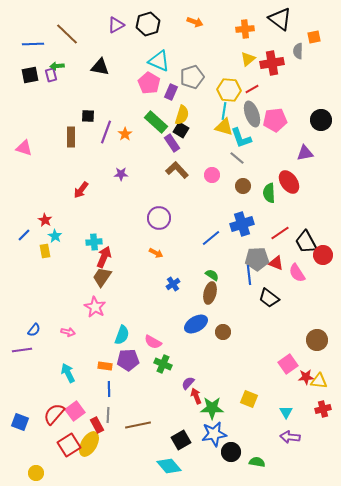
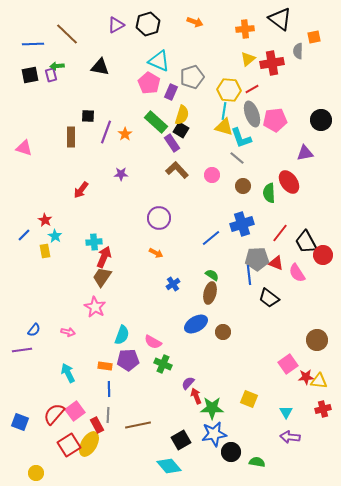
red line at (280, 233): rotated 18 degrees counterclockwise
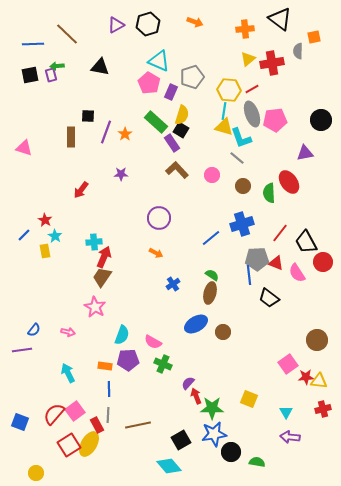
red circle at (323, 255): moved 7 px down
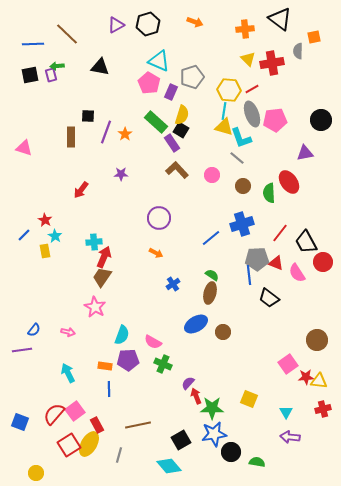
yellow triangle at (248, 59): rotated 35 degrees counterclockwise
gray line at (108, 415): moved 11 px right, 40 px down; rotated 14 degrees clockwise
